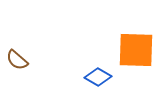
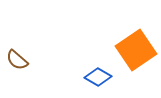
orange square: rotated 36 degrees counterclockwise
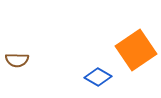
brown semicircle: rotated 40 degrees counterclockwise
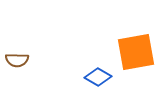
orange square: moved 2 px down; rotated 24 degrees clockwise
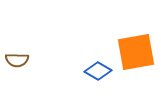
blue diamond: moved 6 px up
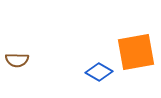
blue diamond: moved 1 px right, 1 px down
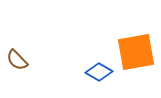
brown semicircle: rotated 45 degrees clockwise
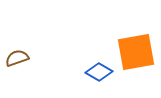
brown semicircle: moved 2 px up; rotated 115 degrees clockwise
